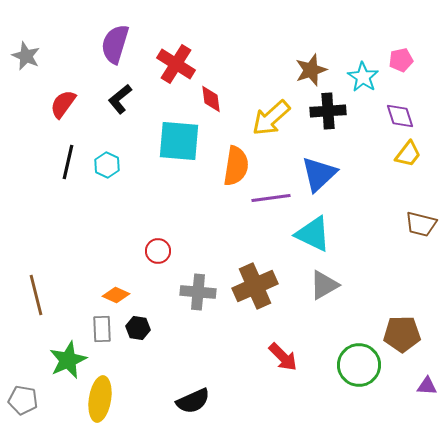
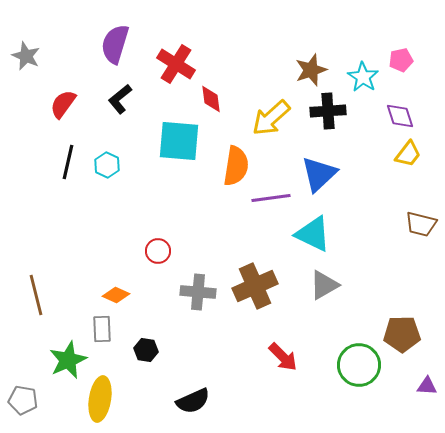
black hexagon: moved 8 px right, 22 px down
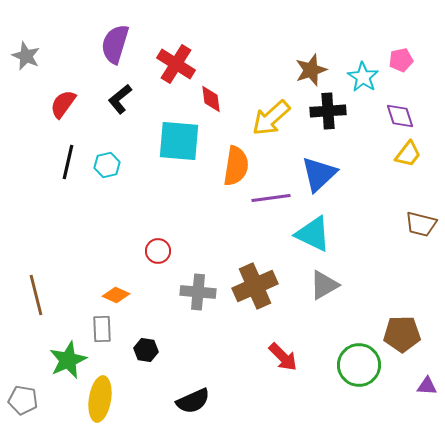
cyan hexagon: rotated 20 degrees clockwise
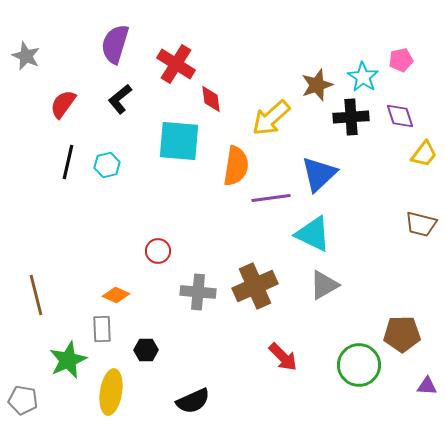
brown star: moved 6 px right, 15 px down
black cross: moved 23 px right, 6 px down
yellow trapezoid: moved 16 px right
black hexagon: rotated 10 degrees counterclockwise
yellow ellipse: moved 11 px right, 7 px up
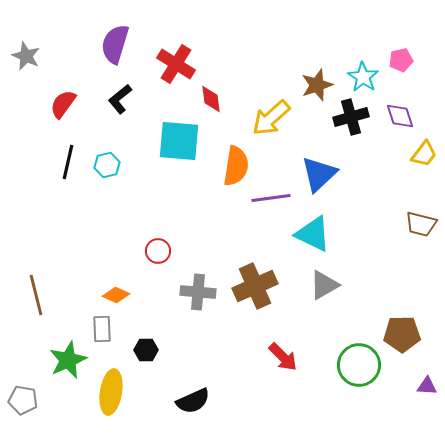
black cross: rotated 12 degrees counterclockwise
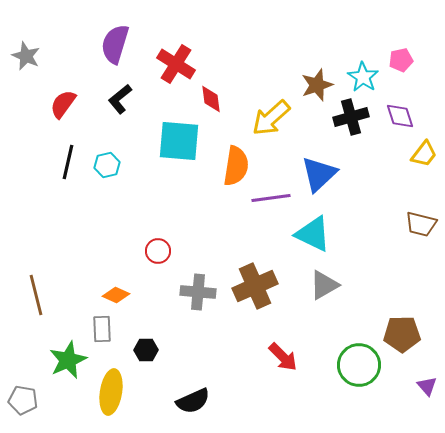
purple triangle: rotated 45 degrees clockwise
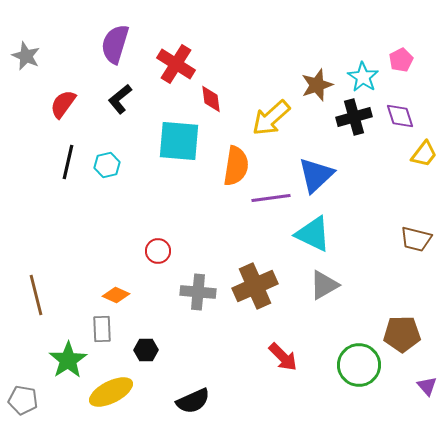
pink pentagon: rotated 15 degrees counterclockwise
black cross: moved 3 px right
blue triangle: moved 3 px left, 1 px down
brown trapezoid: moved 5 px left, 15 px down
green star: rotated 9 degrees counterclockwise
yellow ellipse: rotated 54 degrees clockwise
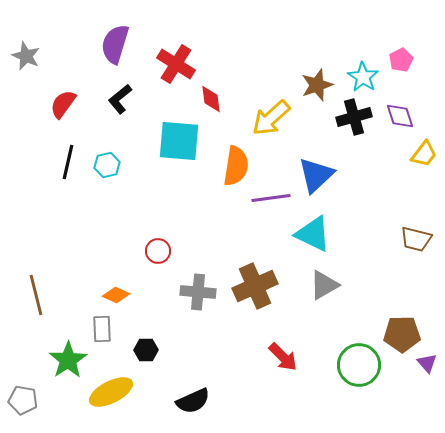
purple triangle: moved 23 px up
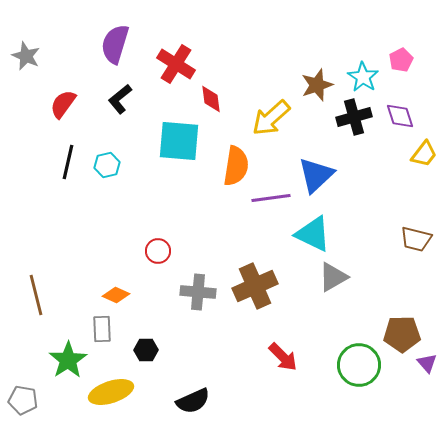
gray triangle: moved 9 px right, 8 px up
yellow ellipse: rotated 9 degrees clockwise
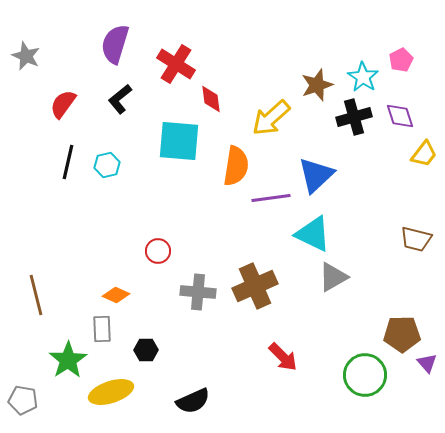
green circle: moved 6 px right, 10 px down
